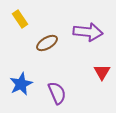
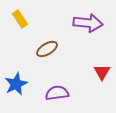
purple arrow: moved 9 px up
brown ellipse: moved 6 px down
blue star: moved 5 px left
purple semicircle: rotated 75 degrees counterclockwise
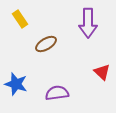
purple arrow: rotated 84 degrees clockwise
brown ellipse: moved 1 px left, 5 px up
red triangle: rotated 18 degrees counterclockwise
blue star: rotated 30 degrees counterclockwise
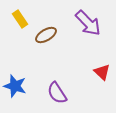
purple arrow: rotated 44 degrees counterclockwise
brown ellipse: moved 9 px up
blue star: moved 1 px left, 2 px down
purple semicircle: rotated 115 degrees counterclockwise
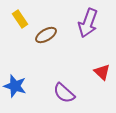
purple arrow: rotated 64 degrees clockwise
purple semicircle: moved 7 px right; rotated 15 degrees counterclockwise
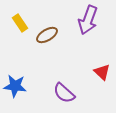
yellow rectangle: moved 4 px down
purple arrow: moved 3 px up
brown ellipse: moved 1 px right
blue star: rotated 10 degrees counterclockwise
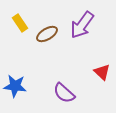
purple arrow: moved 6 px left, 5 px down; rotated 16 degrees clockwise
brown ellipse: moved 1 px up
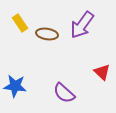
brown ellipse: rotated 40 degrees clockwise
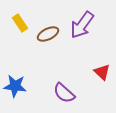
brown ellipse: moved 1 px right; rotated 35 degrees counterclockwise
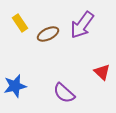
blue star: rotated 20 degrees counterclockwise
